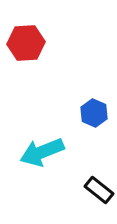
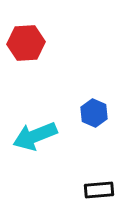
cyan arrow: moved 7 px left, 16 px up
black rectangle: rotated 44 degrees counterclockwise
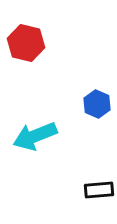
red hexagon: rotated 18 degrees clockwise
blue hexagon: moved 3 px right, 9 px up
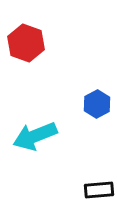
red hexagon: rotated 6 degrees clockwise
blue hexagon: rotated 8 degrees clockwise
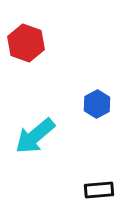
cyan arrow: rotated 18 degrees counterclockwise
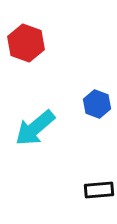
blue hexagon: rotated 12 degrees counterclockwise
cyan arrow: moved 8 px up
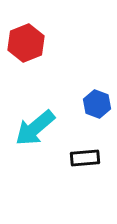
red hexagon: rotated 18 degrees clockwise
black rectangle: moved 14 px left, 32 px up
